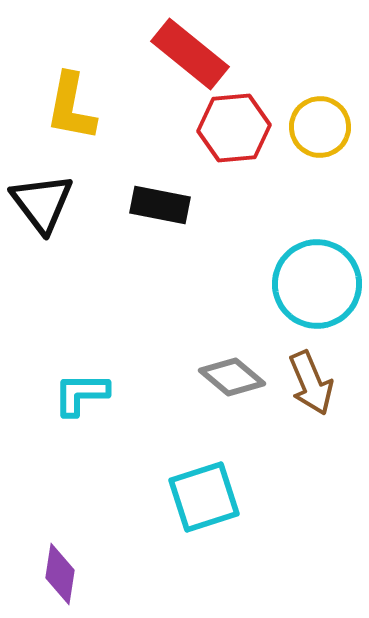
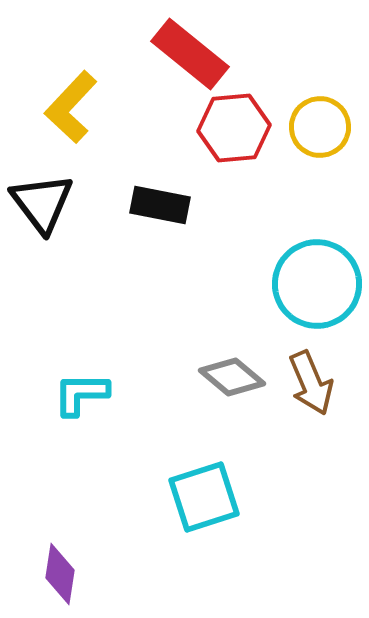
yellow L-shape: rotated 32 degrees clockwise
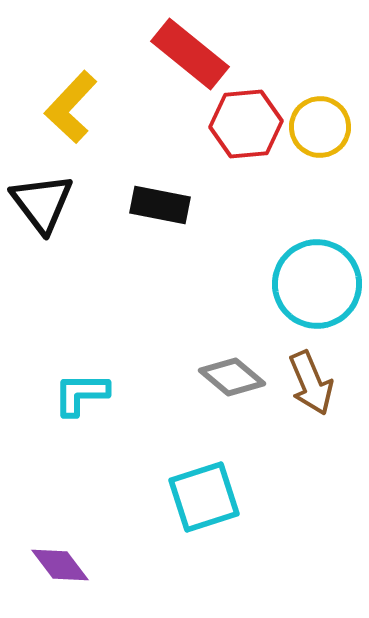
red hexagon: moved 12 px right, 4 px up
purple diamond: moved 9 px up; rotated 46 degrees counterclockwise
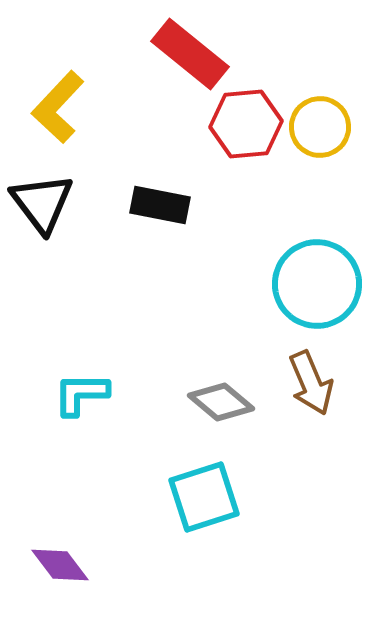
yellow L-shape: moved 13 px left
gray diamond: moved 11 px left, 25 px down
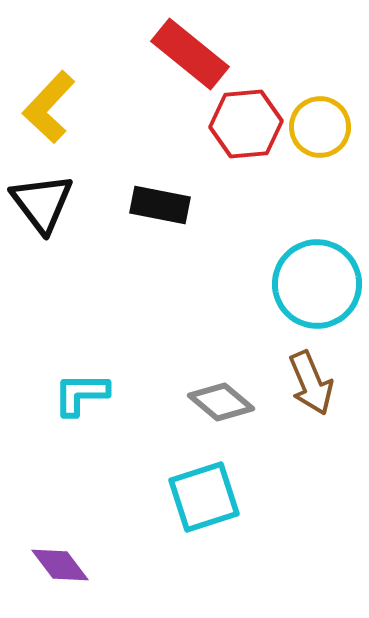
yellow L-shape: moved 9 px left
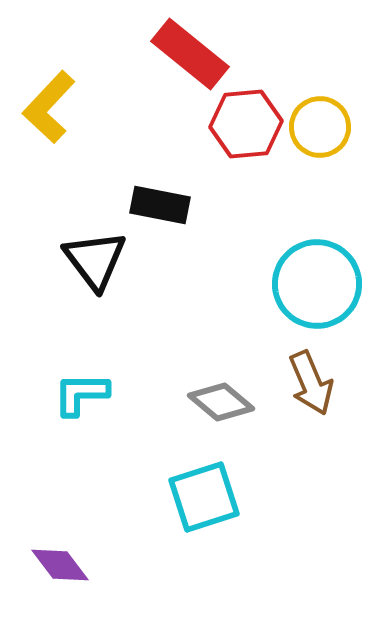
black triangle: moved 53 px right, 57 px down
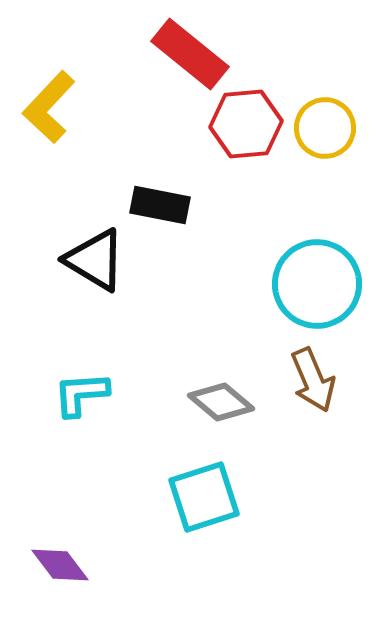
yellow circle: moved 5 px right, 1 px down
black triangle: rotated 22 degrees counterclockwise
brown arrow: moved 2 px right, 3 px up
cyan L-shape: rotated 4 degrees counterclockwise
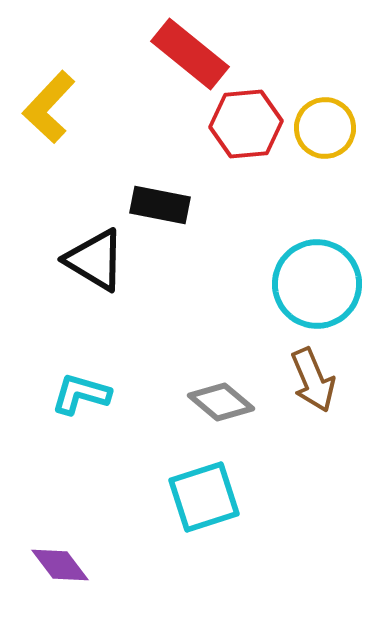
cyan L-shape: rotated 20 degrees clockwise
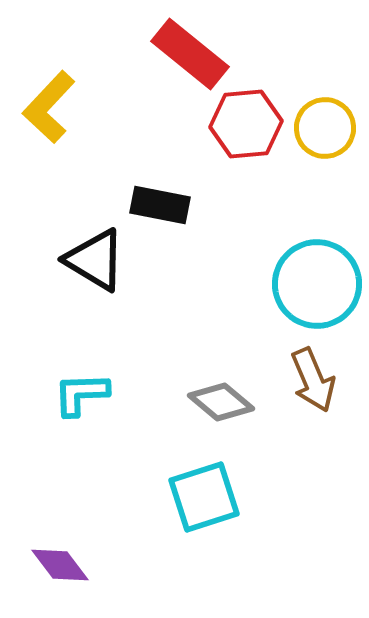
cyan L-shape: rotated 18 degrees counterclockwise
